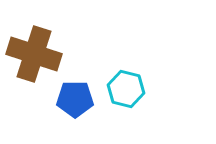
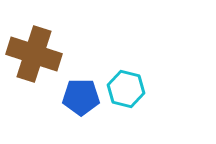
blue pentagon: moved 6 px right, 2 px up
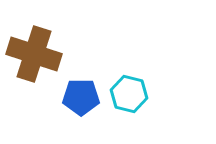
cyan hexagon: moved 3 px right, 5 px down
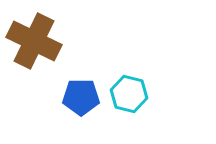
brown cross: moved 13 px up; rotated 8 degrees clockwise
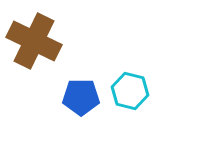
cyan hexagon: moved 1 px right, 3 px up
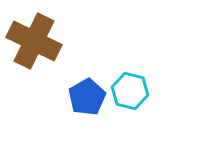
blue pentagon: moved 6 px right; rotated 30 degrees counterclockwise
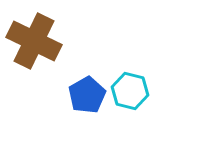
blue pentagon: moved 2 px up
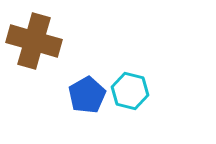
brown cross: rotated 10 degrees counterclockwise
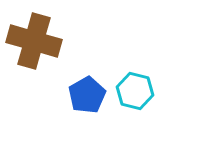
cyan hexagon: moved 5 px right
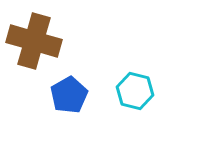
blue pentagon: moved 18 px left
